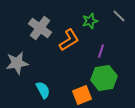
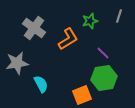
gray line: rotated 64 degrees clockwise
gray cross: moved 6 px left
orange L-shape: moved 1 px left, 1 px up
purple line: moved 2 px right, 2 px down; rotated 64 degrees counterclockwise
cyan semicircle: moved 2 px left, 6 px up
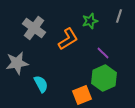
green hexagon: rotated 15 degrees counterclockwise
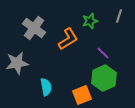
cyan semicircle: moved 5 px right, 3 px down; rotated 18 degrees clockwise
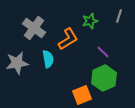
purple line: moved 1 px up
cyan semicircle: moved 2 px right, 28 px up
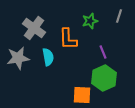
orange L-shape: rotated 120 degrees clockwise
purple line: rotated 24 degrees clockwise
cyan semicircle: moved 2 px up
gray star: moved 1 px right, 5 px up
orange square: rotated 24 degrees clockwise
